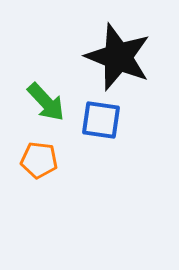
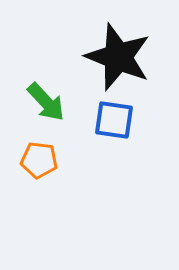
blue square: moved 13 px right
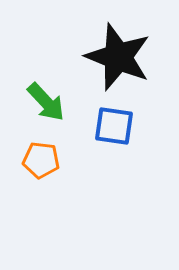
blue square: moved 6 px down
orange pentagon: moved 2 px right
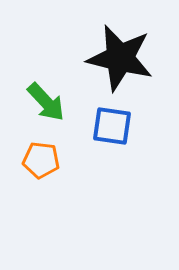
black star: moved 2 px right, 1 px down; rotated 8 degrees counterclockwise
blue square: moved 2 px left
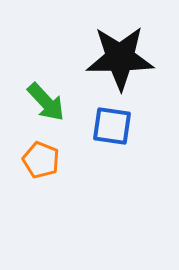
black star: rotated 14 degrees counterclockwise
orange pentagon: rotated 15 degrees clockwise
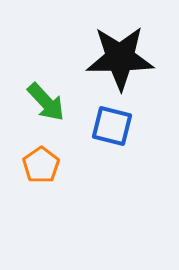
blue square: rotated 6 degrees clockwise
orange pentagon: moved 5 px down; rotated 15 degrees clockwise
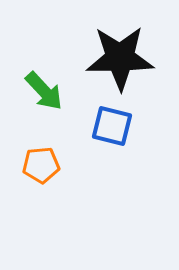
green arrow: moved 2 px left, 11 px up
orange pentagon: rotated 30 degrees clockwise
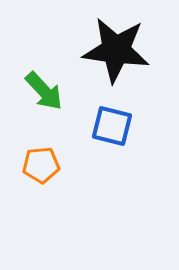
black star: moved 4 px left, 8 px up; rotated 8 degrees clockwise
